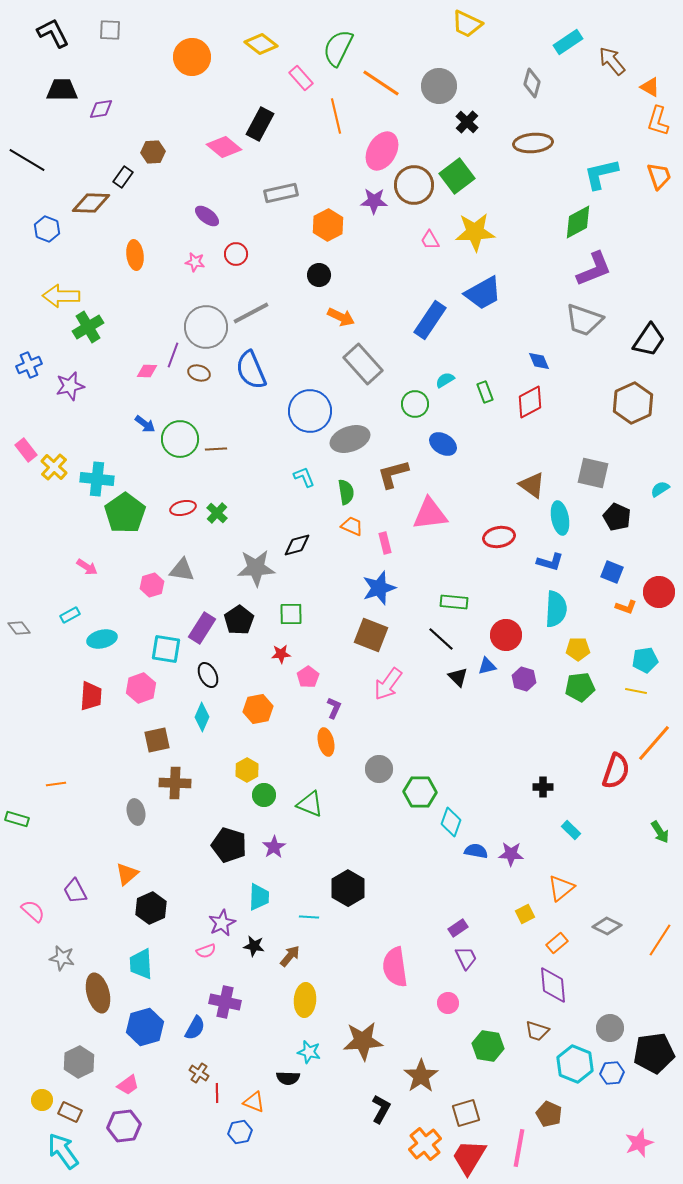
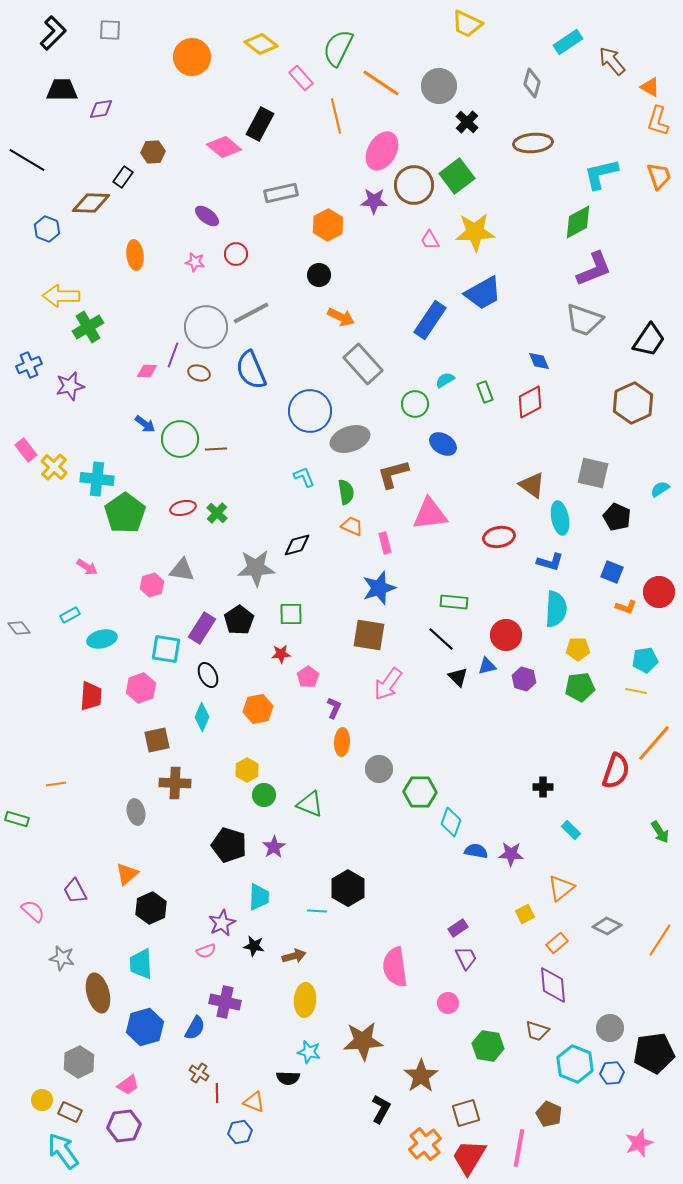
black L-shape at (53, 33): rotated 72 degrees clockwise
brown square at (371, 635): moved 2 px left; rotated 12 degrees counterclockwise
orange ellipse at (326, 742): moved 16 px right; rotated 16 degrees clockwise
cyan line at (309, 917): moved 8 px right, 6 px up
brown arrow at (290, 956): moved 4 px right; rotated 35 degrees clockwise
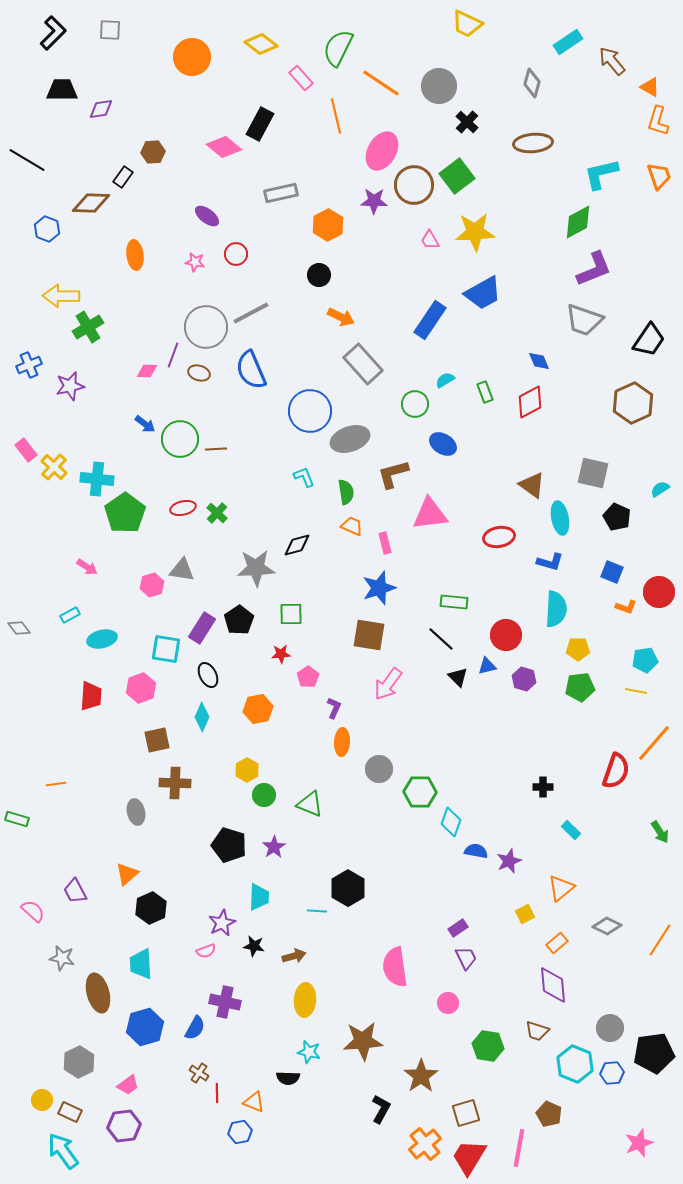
purple star at (511, 854): moved 2 px left, 7 px down; rotated 25 degrees counterclockwise
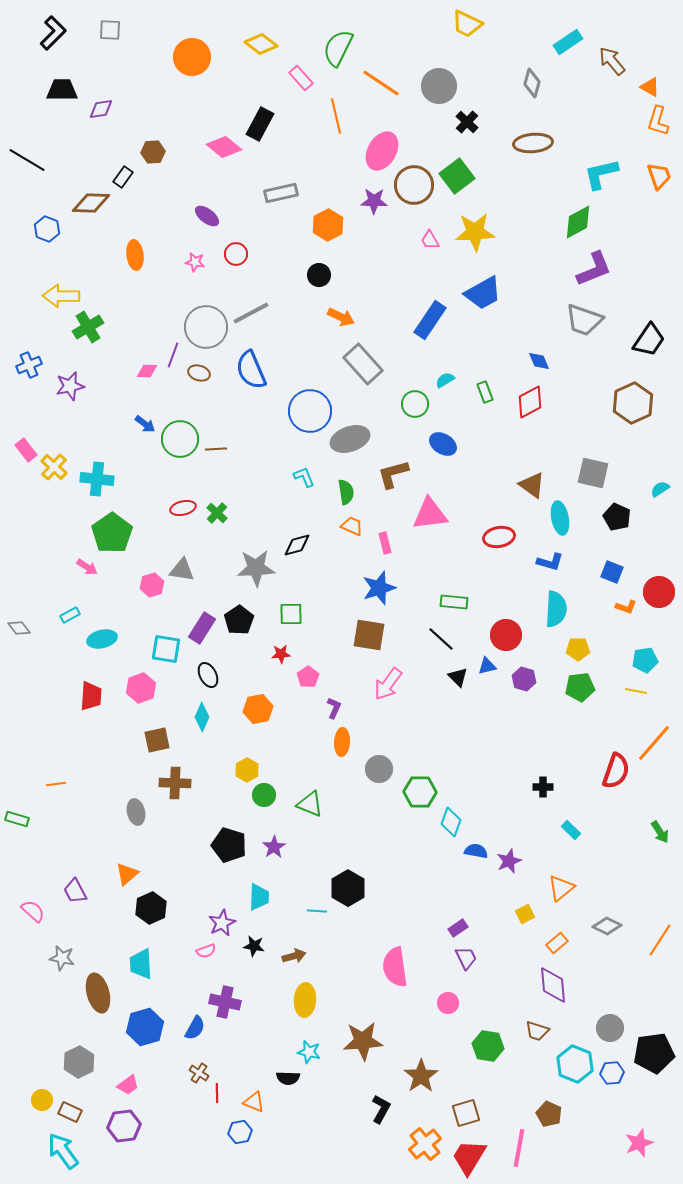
green pentagon at (125, 513): moved 13 px left, 20 px down
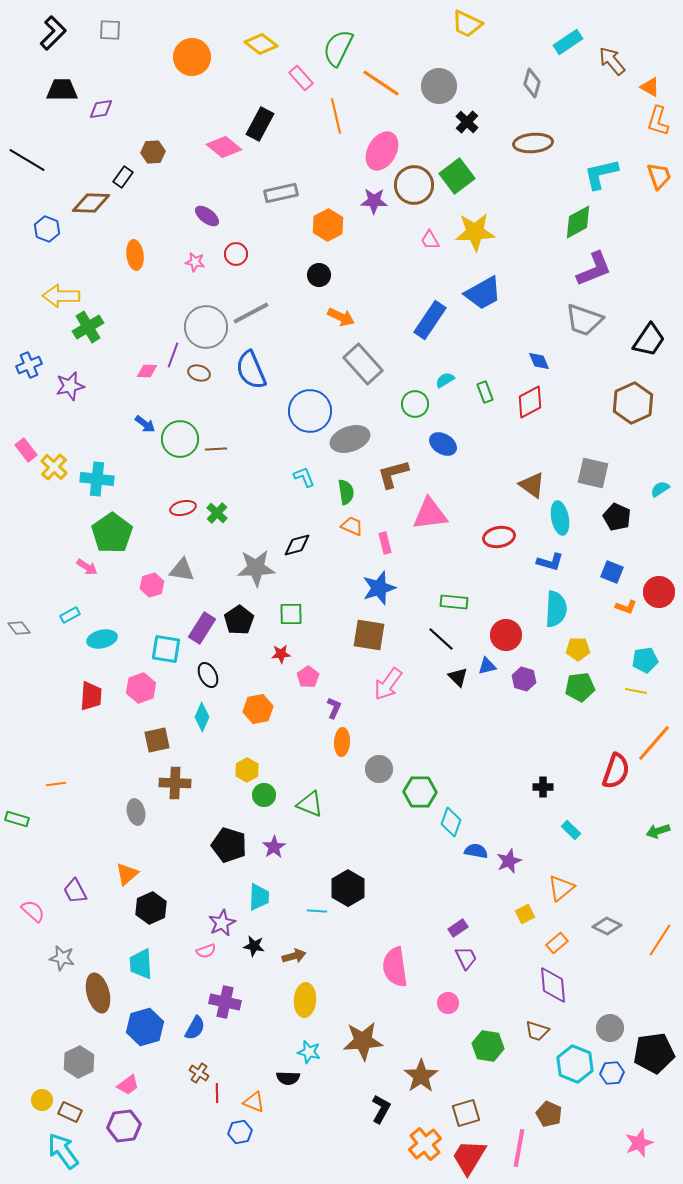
green arrow at (660, 832): moved 2 px left, 1 px up; rotated 105 degrees clockwise
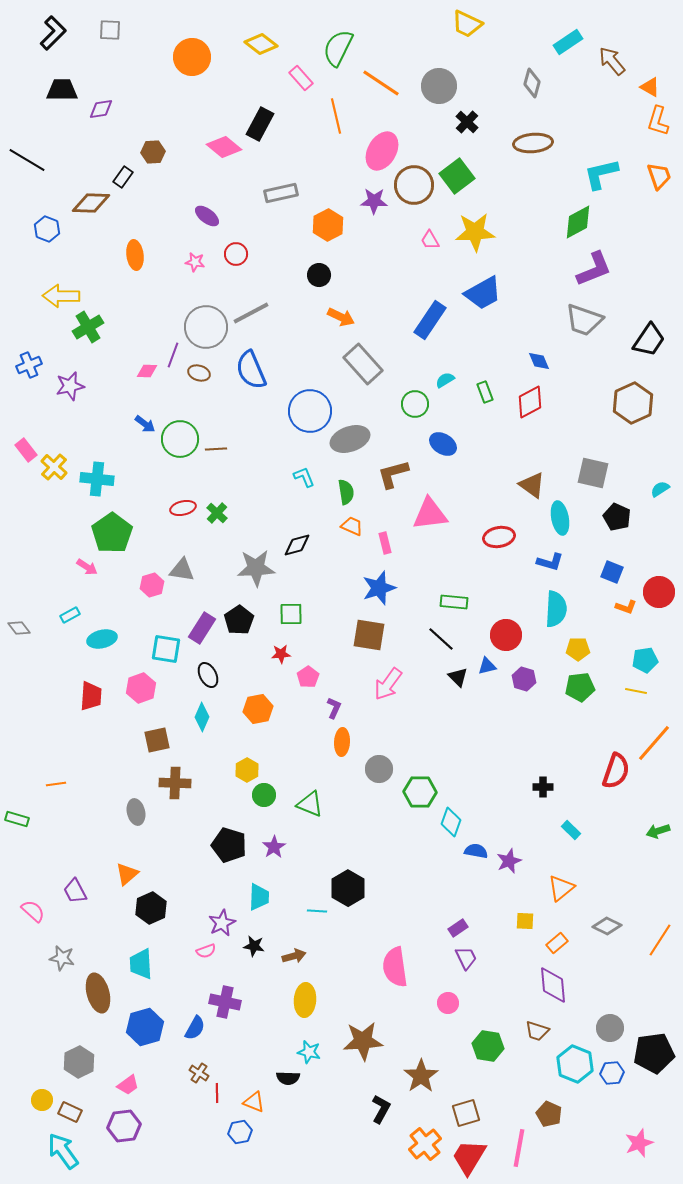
yellow square at (525, 914): moved 7 px down; rotated 30 degrees clockwise
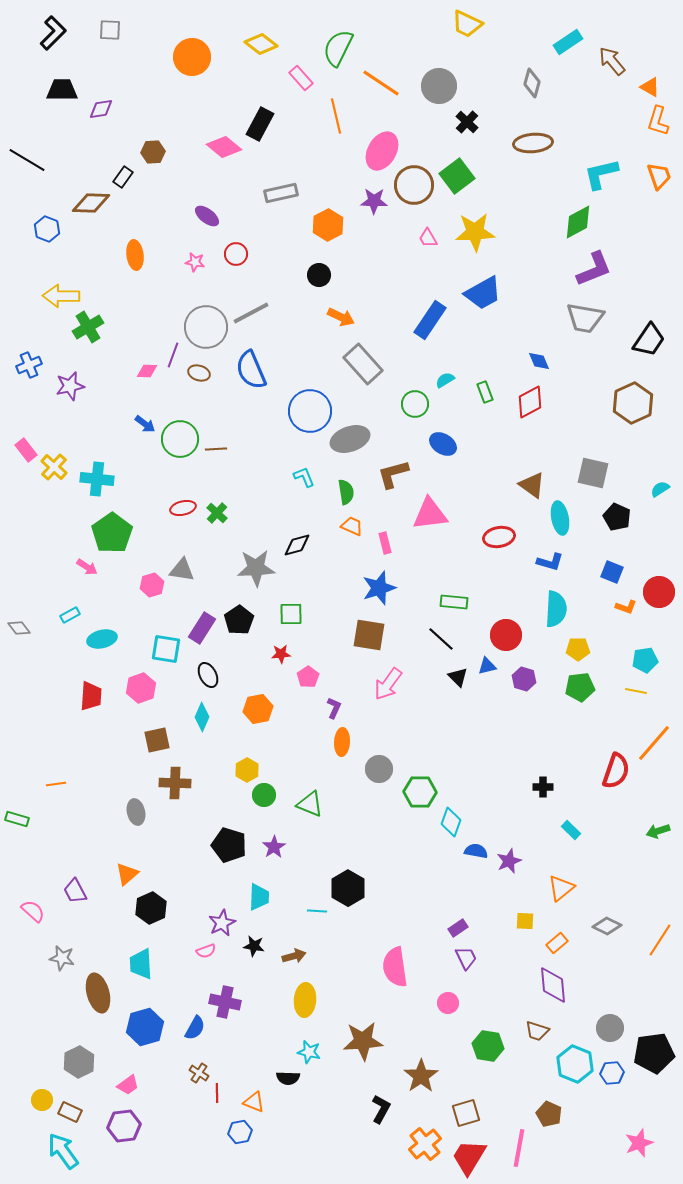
pink trapezoid at (430, 240): moved 2 px left, 2 px up
gray trapezoid at (584, 320): moved 1 px right, 2 px up; rotated 9 degrees counterclockwise
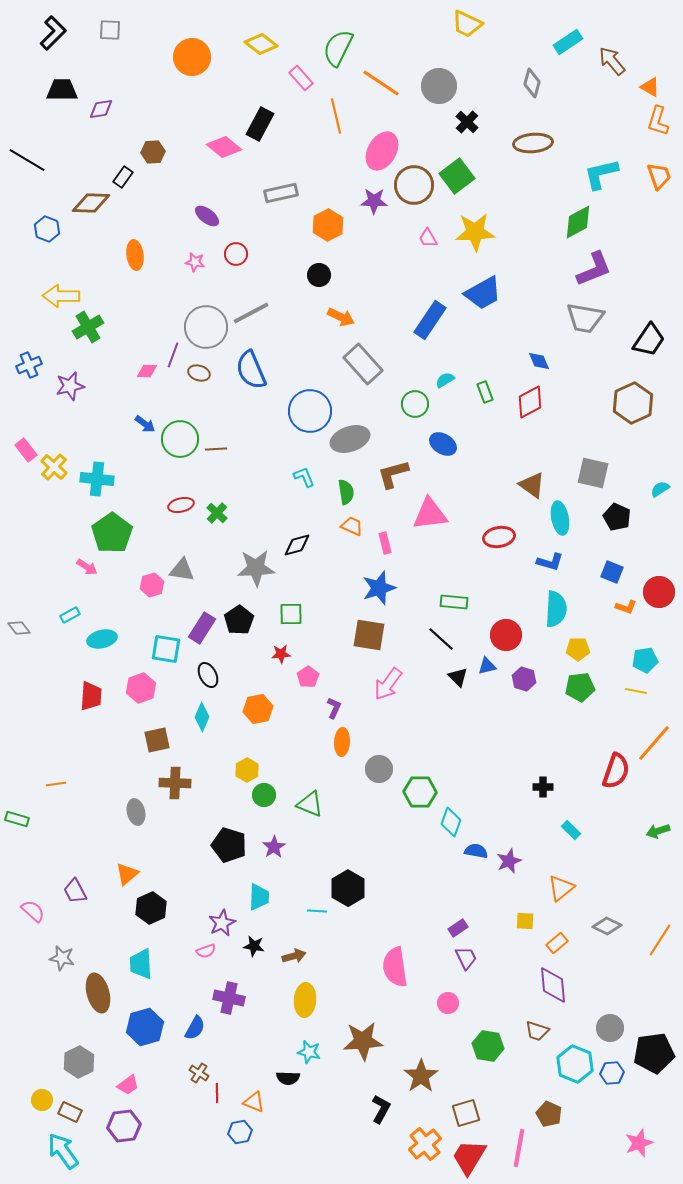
red ellipse at (183, 508): moved 2 px left, 3 px up
purple cross at (225, 1002): moved 4 px right, 4 px up
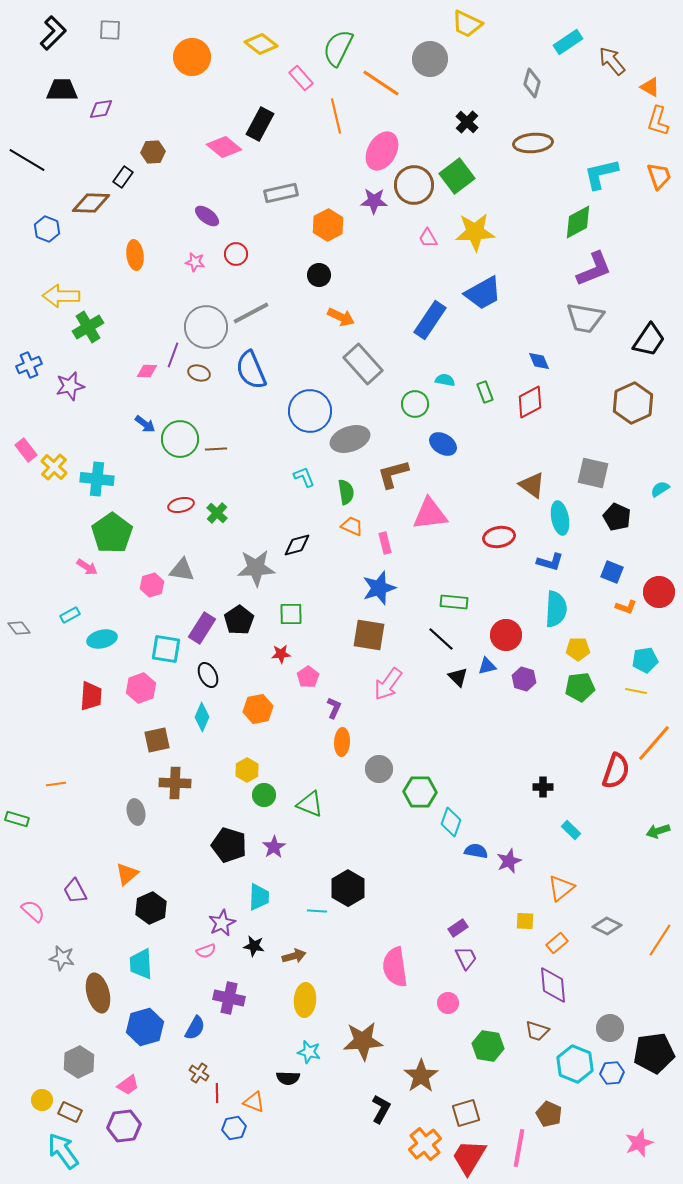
gray circle at (439, 86): moved 9 px left, 27 px up
cyan semicircle at (445, 380): rotated 42 degrees clockwise
blue hexagon at (240, 1132): moved 6 px left, 4 px up
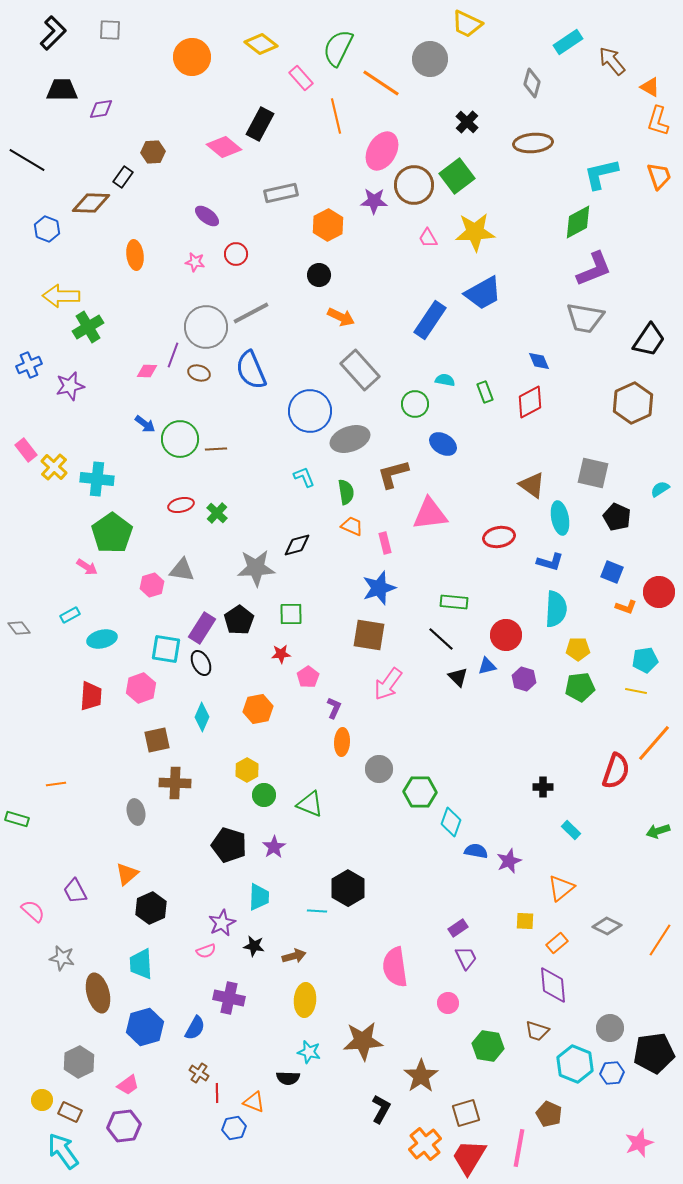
gray rectangle at (363, 364): moved 3 px left, 6 px down
black ellipse at (208, 675): moved 7 px left, 12 px up
